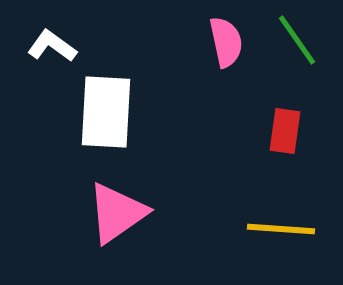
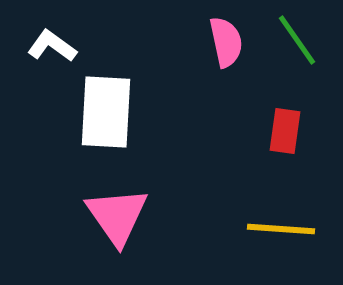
pink triangle: moved 3 px down; rotated 30 degrees counterclockwise
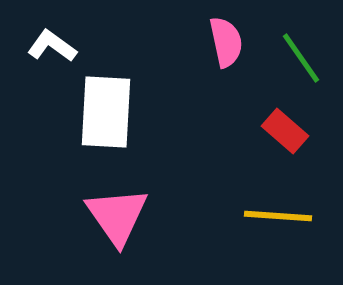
green line: moved 4 px right, 18 px down
red rectangle: rotated 57 degrees counterclockwise
yellow line: moved 3 px left, 13 px up
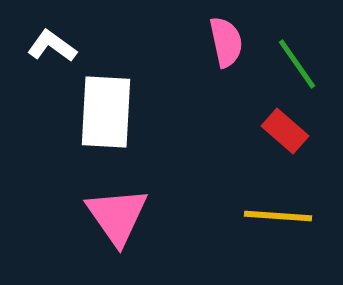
green line: moved 4 px left, 6 px down
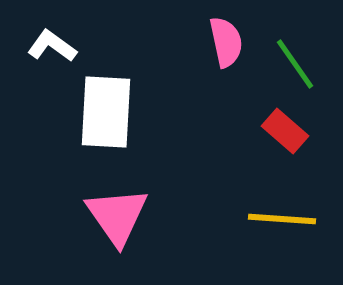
green line: moved 2 px left
yellow line: moved 4 px right, 3 px down
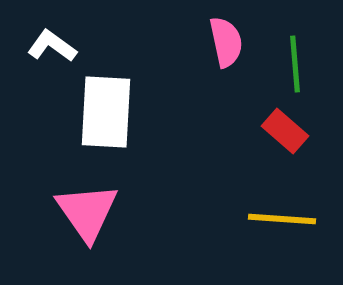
green line: rotated 30 degrees clockwise
pink triangle: moved 30 px left, 4 px up
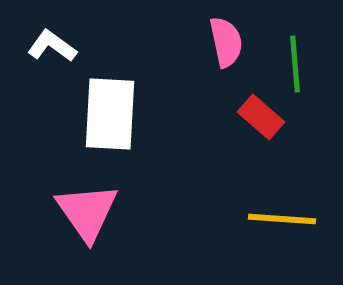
white rectangle: moved 4 px right, 2 px down
red rectangle: moved 24 px left, 14 px up
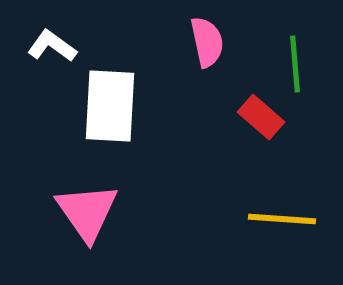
pink semicircle: moved 19 px left
white rectangle: moved 8 px up
